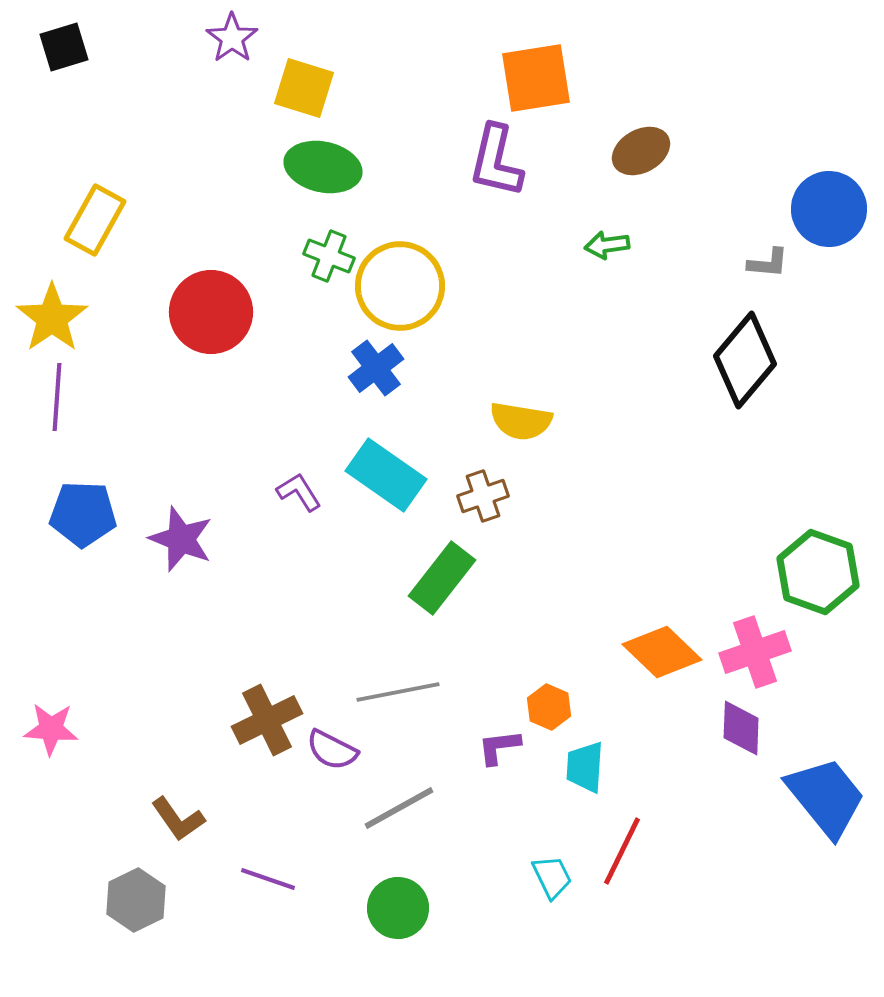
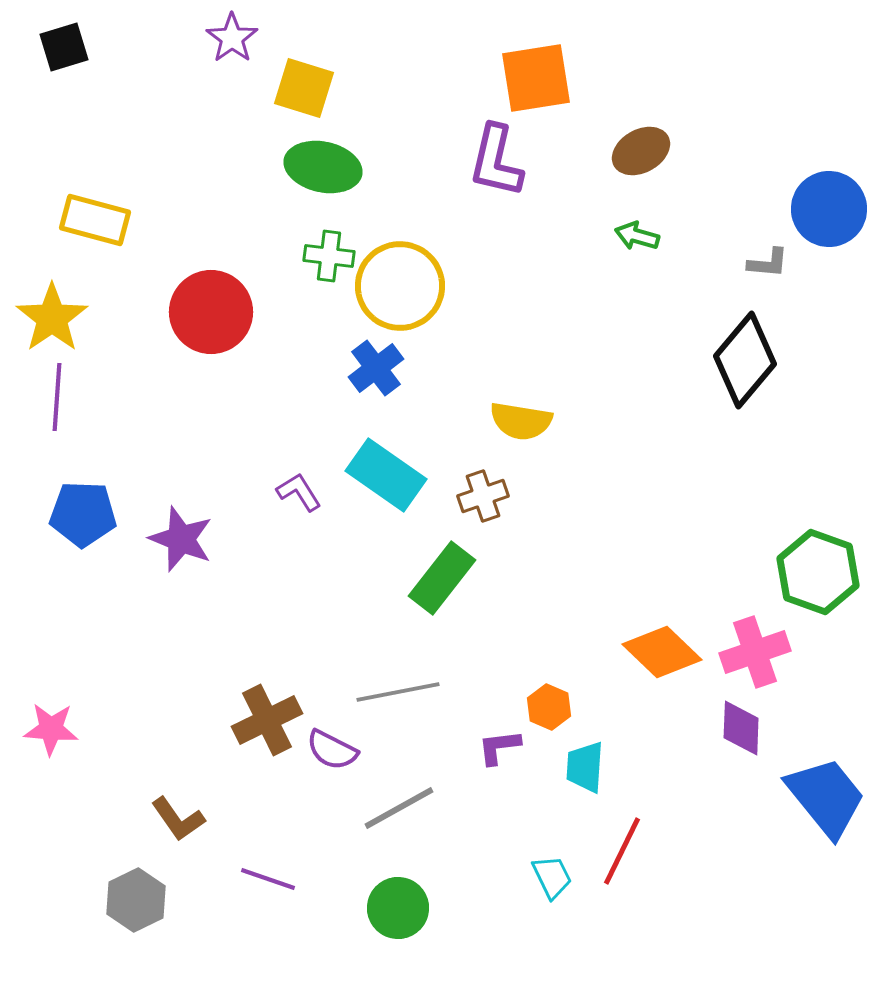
yellow rectangle at (95, 220): rotated 76 degrees clockwise
green arrow at (607, 245): moved 30 px right, 9 px up; rotated 24 degrees clockwise
green cross at (329, 256): rotated 15 degrees counterclockwise
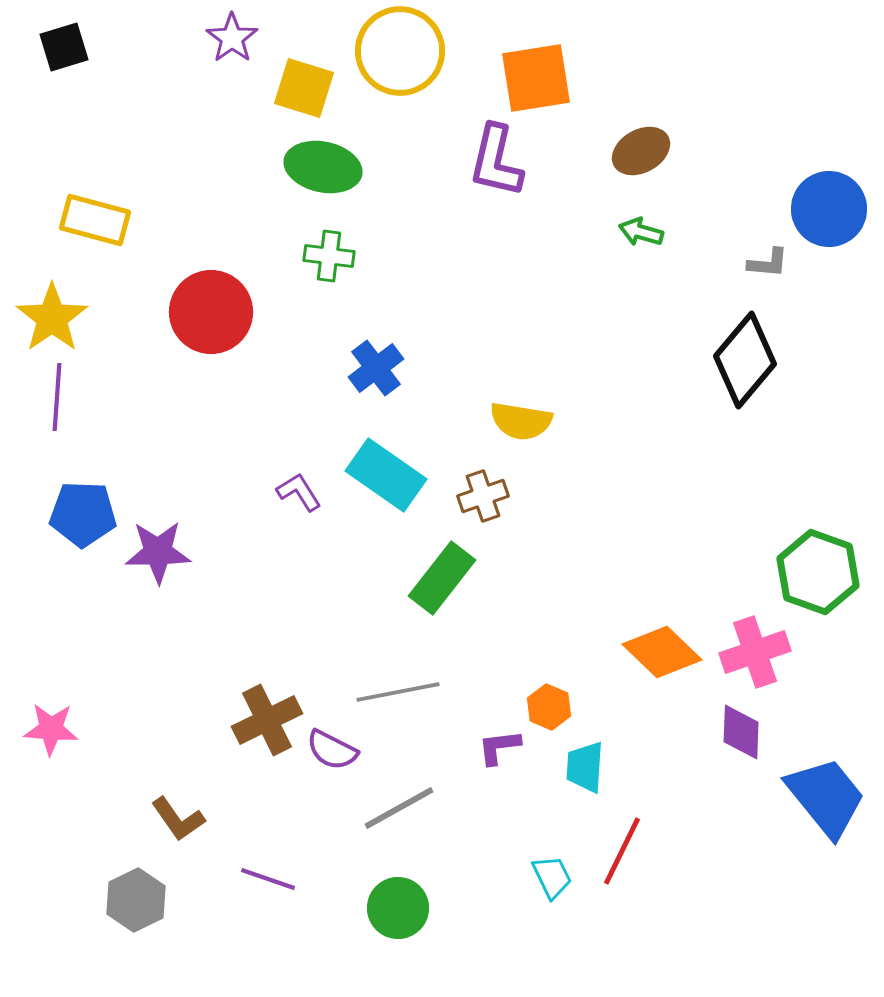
green arrow at (637, 236): moved 4 px right, 4 px up
yellow circle at (400, 286): moved 235 px up
purple star at (181, 539): moved 23 px left, 13 px down; rotated 22 degrees counterclockwise
purple diamond at (741, 728): moved 4 px down
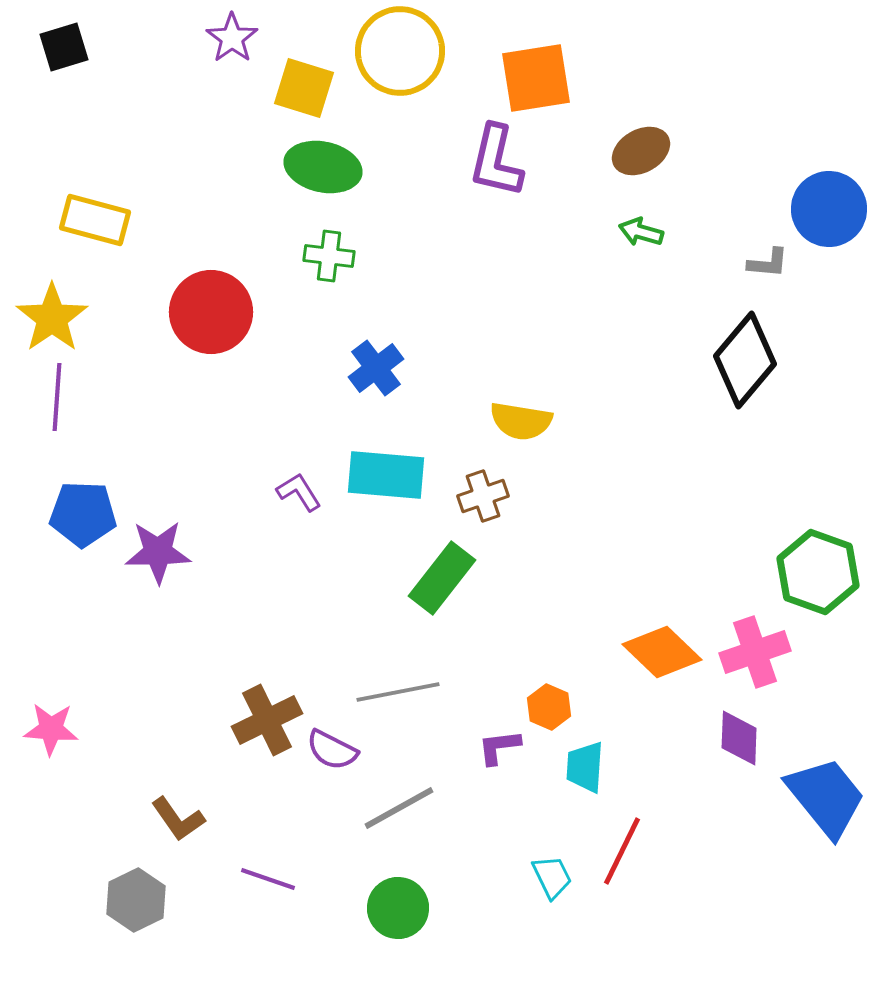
cyan rectangle at (386, 475): rotated 30 degrees counterclockwise
purple diamond at (741, 732): moved 2 px left, 6 px down
